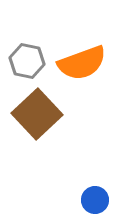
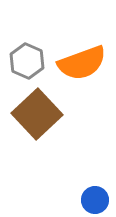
gray hexagon: rotated 12 degrees clockwise
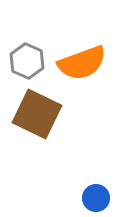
brown square: rotated 21 degrees counterclockwise
blue circle: moved 1 px right, 2 px up
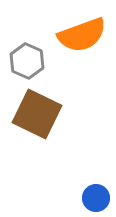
orange semicircle: moved 28 px up
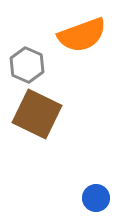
gray hexagon: moved 4 px down
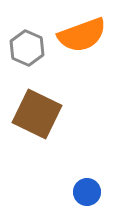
gray hexagon: moved 17 px up
blue circle: moved 9 px left, 6 px up
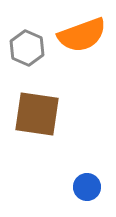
brown square: rotated 18 degrees counterclockwise
blue circle: moved 5 px up
